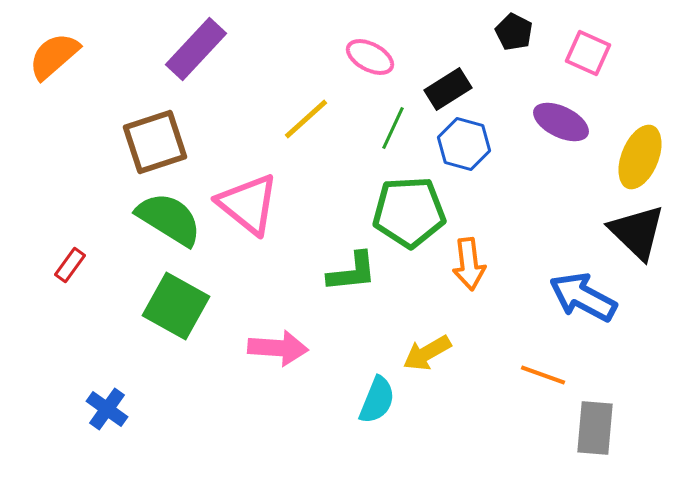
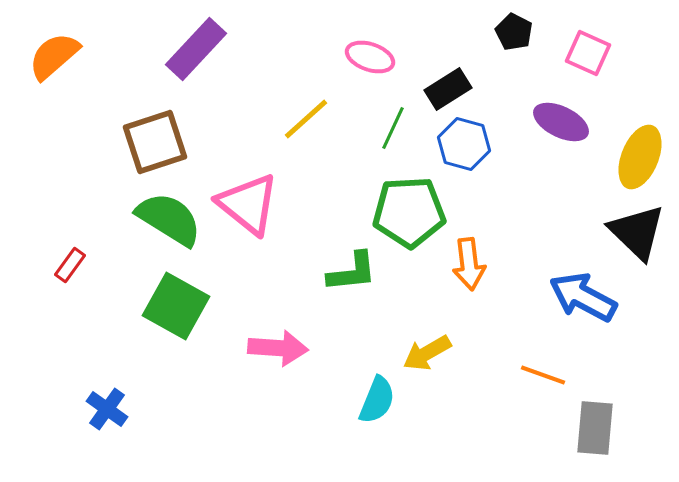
pink ellipse: rotated 9 degrees counterclockwise
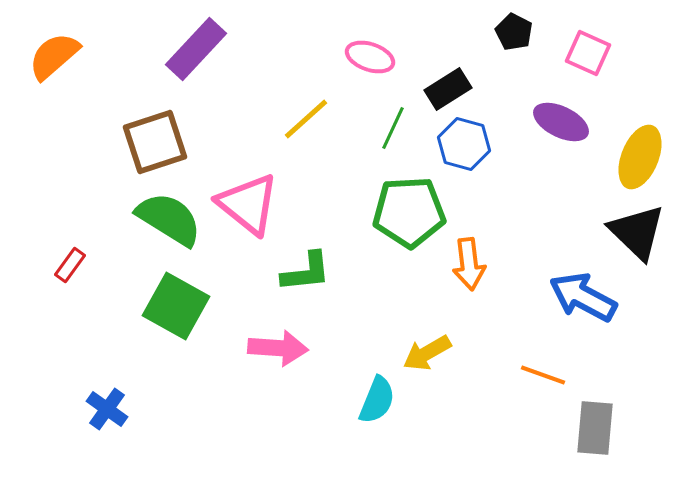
green L-shape: moved 46 px left
